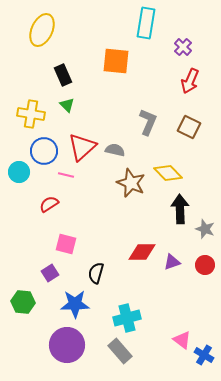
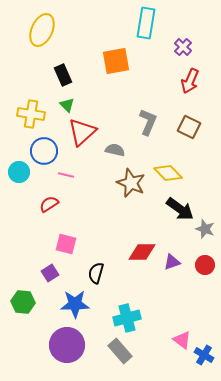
orange square: rotated 16 degrees counterclockwise
red triangle: moved 15 px up
black arrow: rotated 128 degrees clockwise
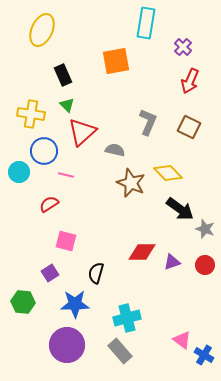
pink square: moved 3 px up
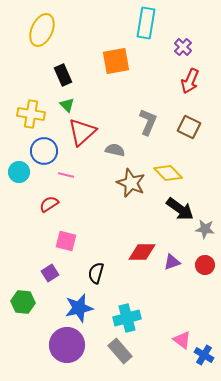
gray star: rotated 12 degrees counterclockwise
blue star: moved 4 px right, 4 px down; rotated 12 degrees counterclockwise
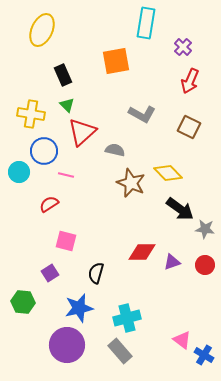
gray L-shape: moved 6 px left, 8 px up; rotated 96 degrees clockwise
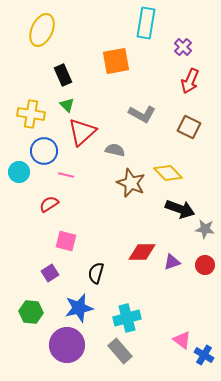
black arrow: rotated 16 degrees counterclockwise
green hexagon: moved 8 px right, 10 px down
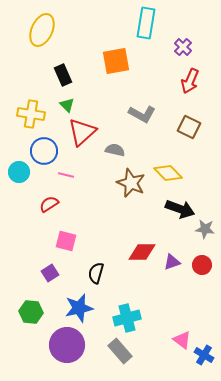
red circle: moved 3 px left
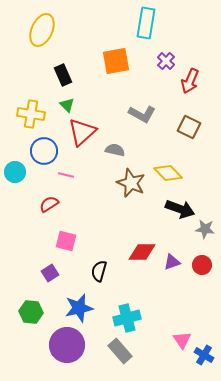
purple cross: moved 17 px left, 14 px down
cyan circle: moved 4 px left
black semicircle: moved 3 px right, 2 px up
pink triangle: rotated 18 degrees clockwise
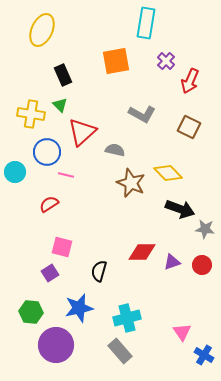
green triangle: moved 7 px left
blue circle: moved 3 px right, 1 px down
pink square: moved 4 px left, 6 px down
pink triangle: moved 8 px up
purple circle: moved 11 px left
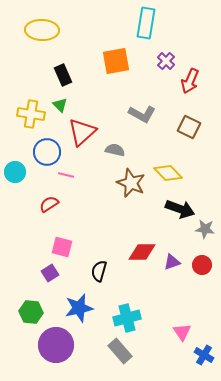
yellow ellipse: rotated 68 degrees clockwise
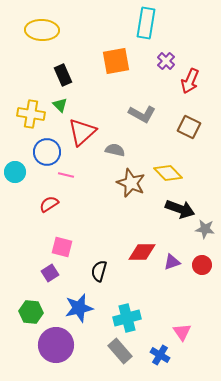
blue cross: moved 44 px left
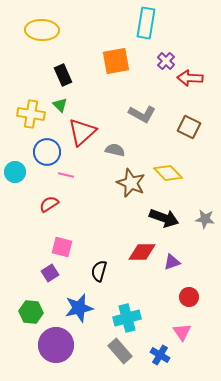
red arrow: moved 3 px up; rotated 70 degrees clockwise
black arrow: moved 16 px left, 9 px down
gray star: moved 10 px up
red circle: moved 13 px left, 32 px down
